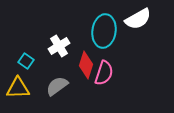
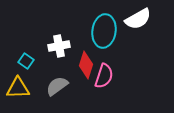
white cross: rotated 20 degrees clockwise
pink semicircle: moved 3 px down
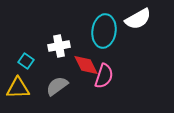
red diamond: rotated 44 degrees counterclockwise
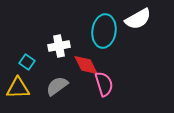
cyan square: moved 1 px right, 1 px down
pink semicircle: moved 8 px down; rotated 35 degrees counterclockwise
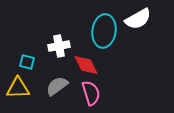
cyan square: rotated 21 degrees counterclockwise
pink semicircle: moved 13 px left, 9 px down
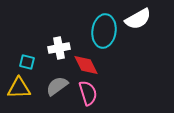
white cross: moved 2 px down
yellow triangle: moved 1 px right
pink semicircle: moved 3 px left
